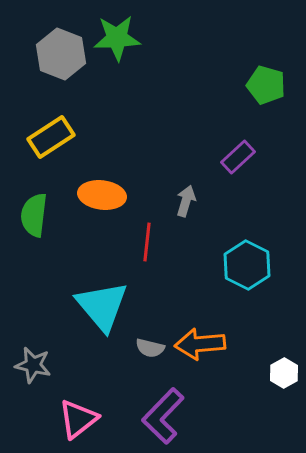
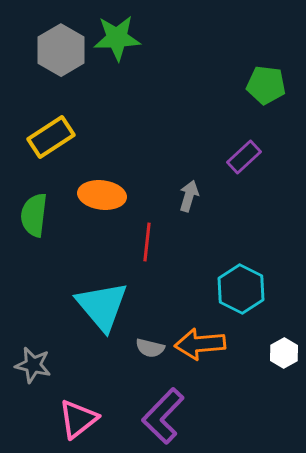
gray hexagon: moved 4 px up; rotated 9 degrees clockwise
green pentagon: rotated 9 degrees counterclockwise
purple rectangle: moved 6 px right
gray arrow: moved 3 px right, 5 px up
cyan hexagon: moved 6 px left, 24 px down
white hexagon: moved 20 px up
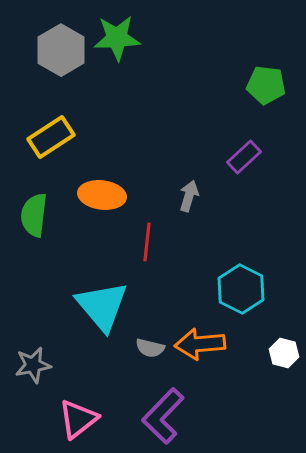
white hexagon: rotated 16 degrees counterclockwise
gray star: rotated 24 degrees counterclockwise
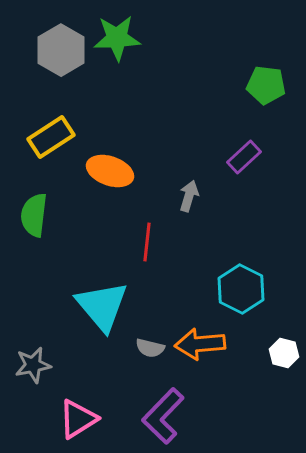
orange ellipse: moved 8 px right, 24 px up; rotated 12 degrees clockwise
pink triangle: rotated 6 degrees clockwise
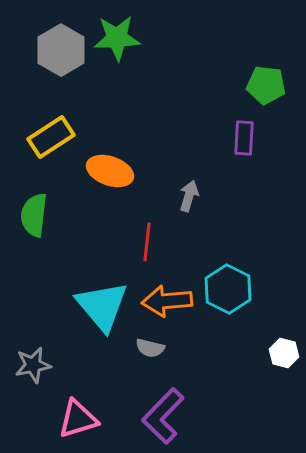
purple rectangle: moved 19 px up; rotated 44 degrees counterclockwise
cyan hexagon: moved 13 px left
orange arrow: moved 33 px left, 43 px up
pink triangle: rotated 15 degrees clockwise
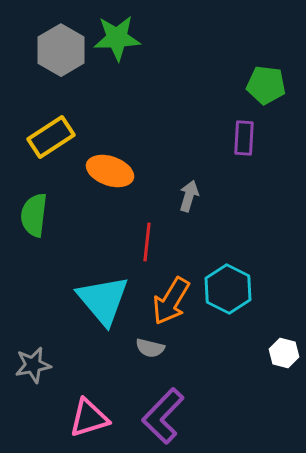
orange arrow: moved 4 px right; rotated 54 degrees counterclockwise
cyan triangle: moved 1 px right, 6 px up
pink triangle: moved 11 px right, 1 px up
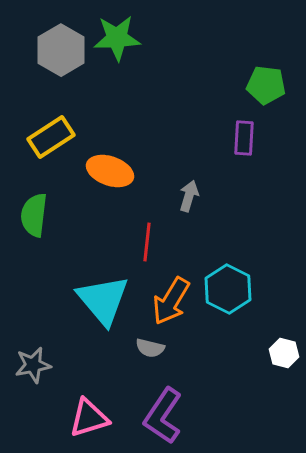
purple L-shape: rotated 10 degrees counterclockwise
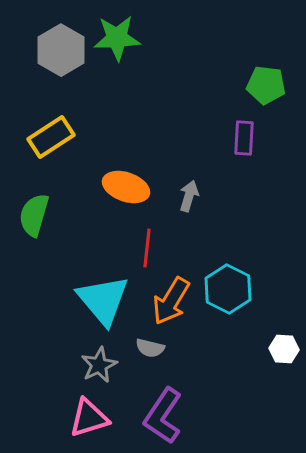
orange ellipse: moved 16 px right, 16 px down
green semicircle: rotated 9 degrees clockwise
red line: moved 6 px down
white hexagon: moved 4 px up; rotated 12 degrees counterclockwise
gray star: moved 66 px right; rotated 15 degrees counterclockwise
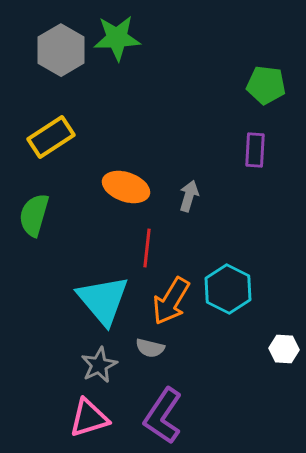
purple rectangle: moved 11 px right, 12 px down
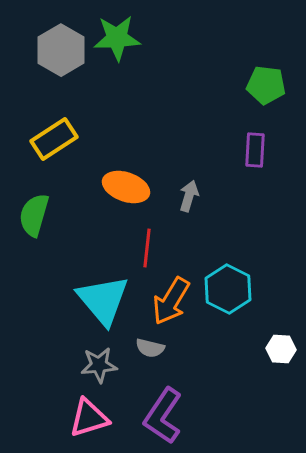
yellow rectangle: moved 3 px right, 2 px down
white hexagon: moved 3 px left
gray star: rotated 21 degrees clockwise
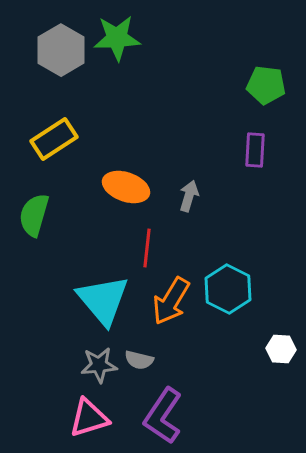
gray semicircle: moved 11 px left, 12 px down
